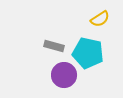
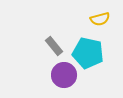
yellow semicircle: rotated 18 degrees clockwise
gray rectangle: rotated 36 degrees clockwise
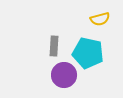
gray rectangle: rotated 42 degrees clockwise
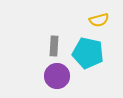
yellow semicircle: moved 1 px left, 1 px down
purple circle: moved 7 px left, 1 px down
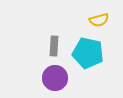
purple circle: moved 2 px left, 2 px down
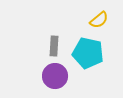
yellow semicircle: rotated 24 degrees counterclockwise
purple circle: moved 2 px up
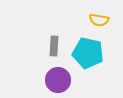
yellow semicircle: rotated 48 degrees clockwise
purple circle: moved 3 px right, 4 px down
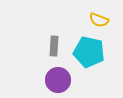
yellow semicircle: rotated 12 degrees clockwise
cyan pentagon: moved 1 px right, 1 px up
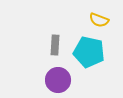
gray rectangle: moved 1 px right, 1 px up
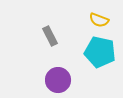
gray rectangle: moved 5 px left, 9 px up; rotated 30 degrees counterclockwise
cyan pentagon: moved 11 px right
